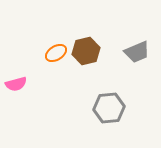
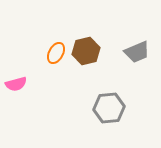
orange ellipse: rotated 30 degrees counterclockwise
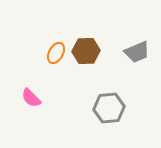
brown hexagon: rotated 12 degrees clockwise
pink semicircle: moved 15 px right, 14 px down; rotated 60 degrees clockwise
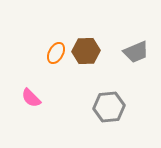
gray trapezoid: moved 1 px left
gray hexagon: moved 1 px up
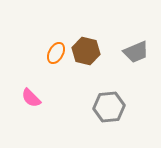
brown hexagon: rotated 16 degrees clockwise
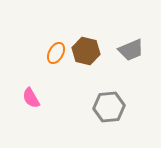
gray trapezoid: moved 5 px left, 2 px up
pink semicircle: rotated 15 degrees clockwise
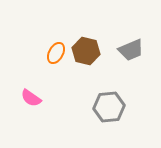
pink semicircle: rotated 25 degrees counterclockwise
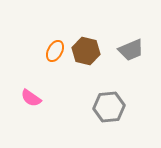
orange ellipse: moved 1 px left, 2 px up
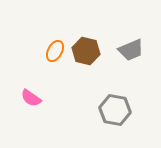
gray hexagon: moved 6 px right, 3 px down; rotated 16 degrees clockwise
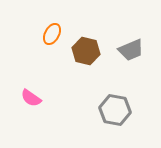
orange ellipse: moved 3 px left, 17 px up
